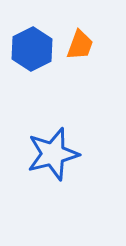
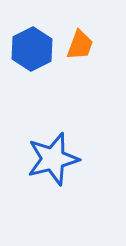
blue star: moved 5 px down
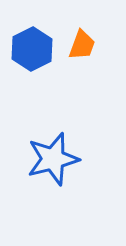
orange trapezoid: moved 2 px right
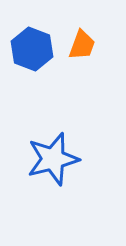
blue hexagon: rotated 12 degrees counterclockwise
